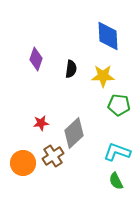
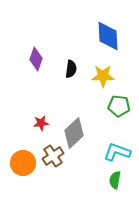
green pentagon: moved 1 px down
green semicircle: moved 1 px left, 1 px up; rotated 36 degrees clockwise
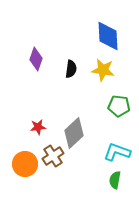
yellow star: moved 6 px up; rotated 10 degrees clockwise
red star: moved 3 px left, 4 px down
orange circle: moved 2 px right, 1 px down
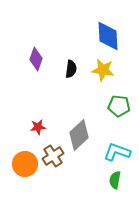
gray diamond: moved 5 px right, 2 px down
